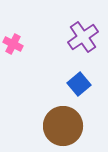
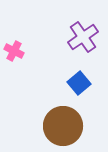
pink cross: moved 1 px right, 7 px down
blue square: moved 1 px up
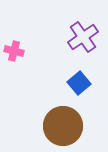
pink cross: rotated 12 degrees counterclockwise
